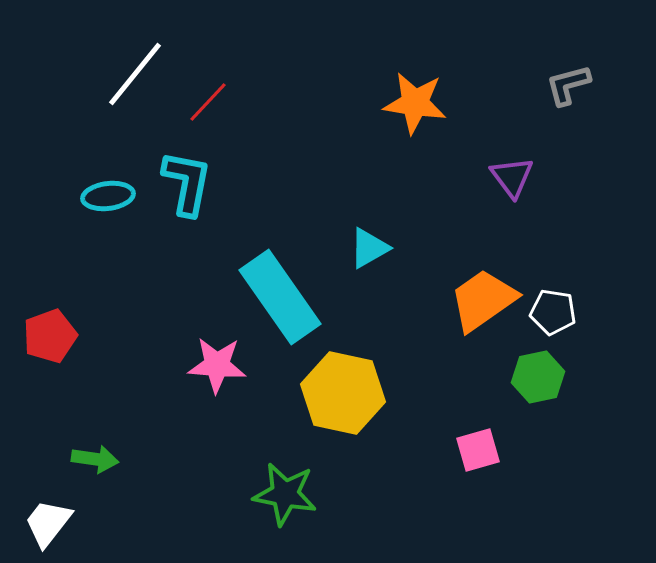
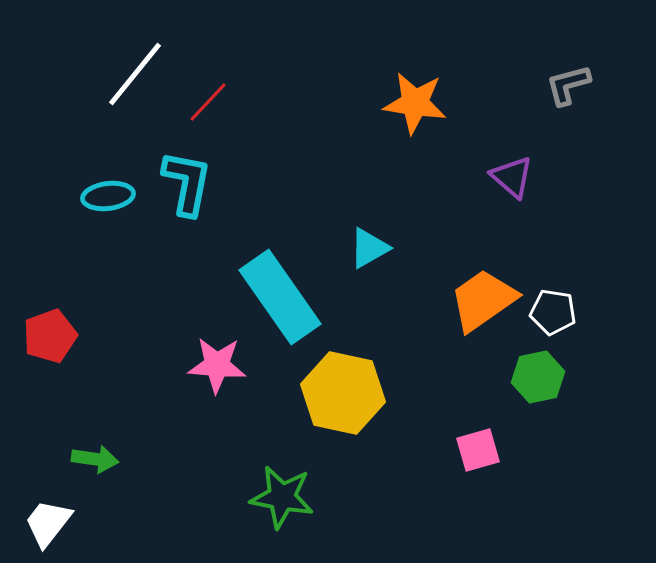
purple triangle: rotated 12 degrees counterclockwise
green star: moved 3 px left, 3 px down
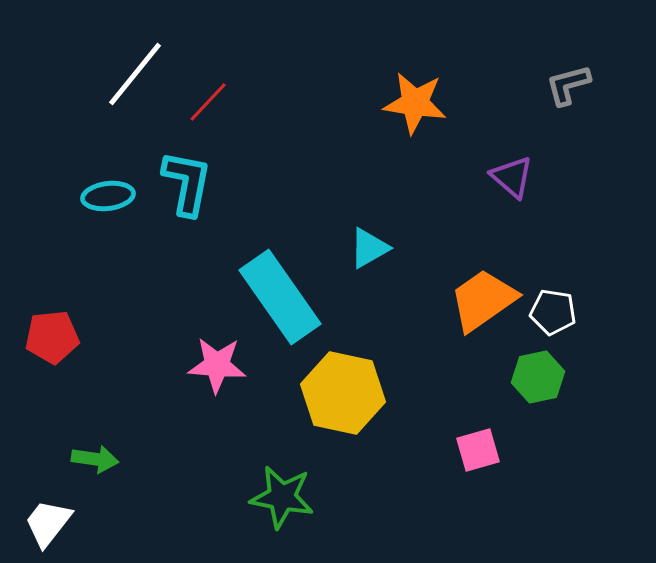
red pentagon: moved 2 px right, 1 px down; rotated 14 degrees clockwise
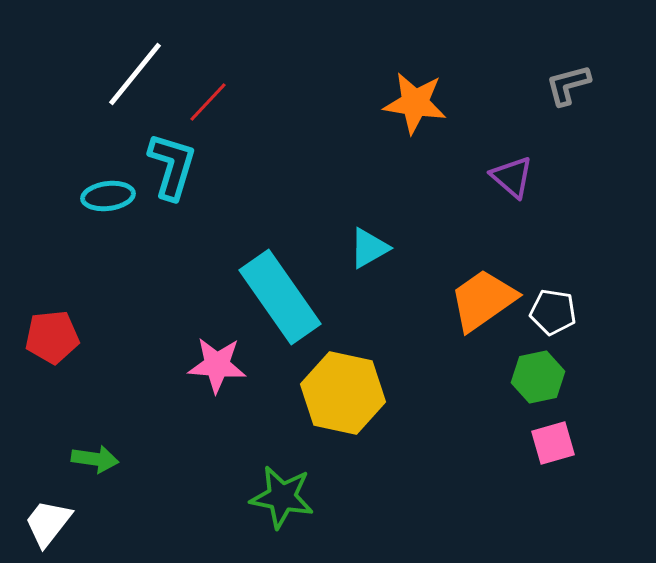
cyan L-shape: moved 15 px left, 17 px up; rotated 6 degrees clockwise
pink square: moved 75 px right, 7 px up
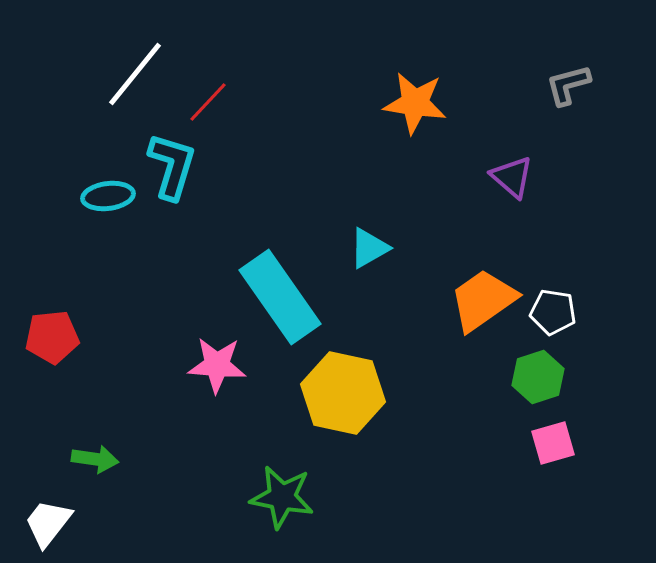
green hexagon: rotated 6 degrees counterclockwise
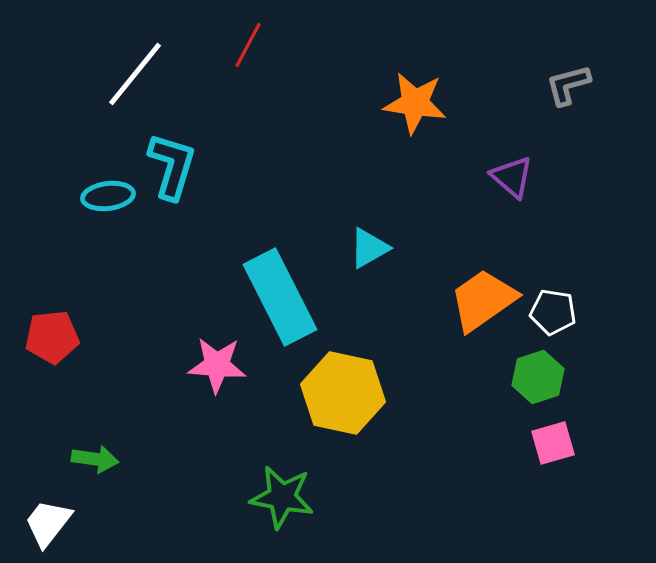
red line: moved 40 px right, 57 px up; rotated 15 degrees counterclockwise
cyan rectangle: rotated 8 degrees clockwise
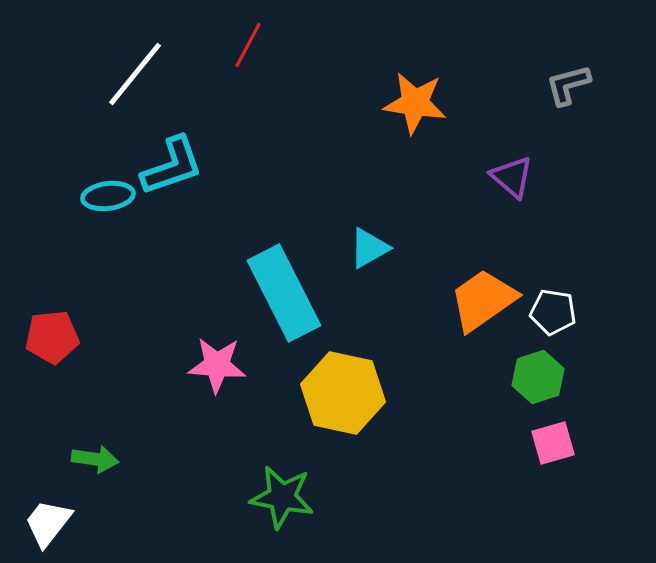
cyan L-shape: rotated 54 degrees clockwise
cyan rectangle: moved 4 px right, 4 px up
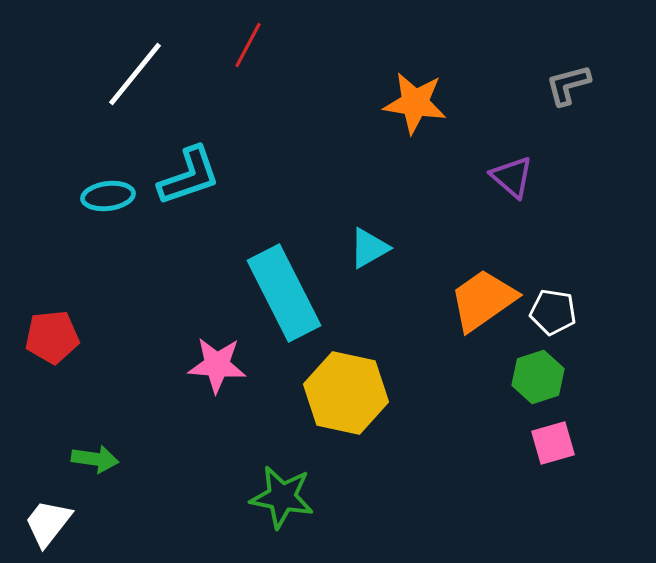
cyan L-shape: moved 17 px right, 10 px down
yellow hexagon: moved 3 px right
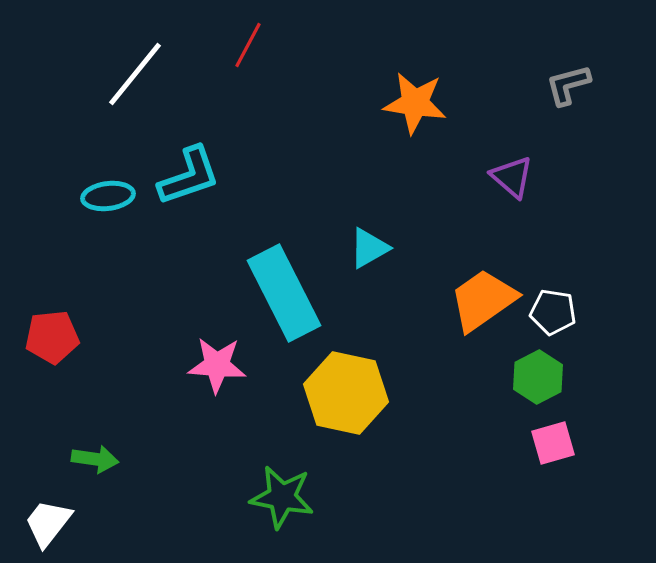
green hexagon: rotated 9 degrees counterclockwise
